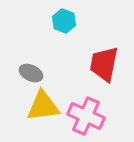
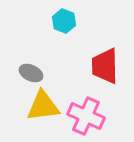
red trapezoid: moved 1 px right, 2 px down; rotated 12 degrees counterclockwise
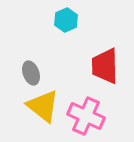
cyan hexagon: moved 2 px right, 1 px up; rotated 15 degrees clockwise
gray ellipse: rotated 45 degrees clockwise
yellow triangle: rotated 45 degrees clockwise
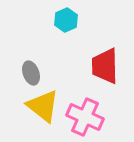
pink cross: moved 1 px left, 1 px down
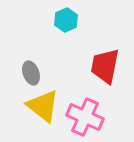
red trapezoid: rotated 12 degrees clockwise
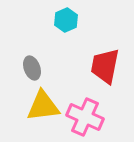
gray ellipse: moved 1 px right, 5 px up
yellow triangle: rotated 45 degrees counterclockwise
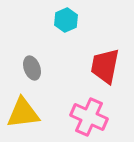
yellow triangle: moved 20 px left, 7 px down
pink cross: moved 4 px right
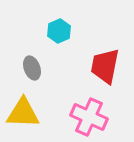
cyan hexagon: moved 7 px left, 11 px down
yellow triangle: rotated 9 degrees clockwise
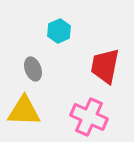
gray ellipse: moved 1 px right, 1 px down
yellow triangle: moved 1 px right, 2 px up
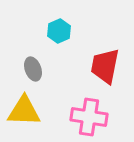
pink cross: rotated 15 degrees counterclockwise
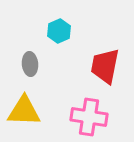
gray ellipse: moved 3 px left, 5 px up; rotated 15 degrees clockwise
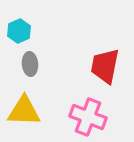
cyan hexagon: moved 40 px left
pink cross: moved 1 px left; rotated 12 degrees clockwise
